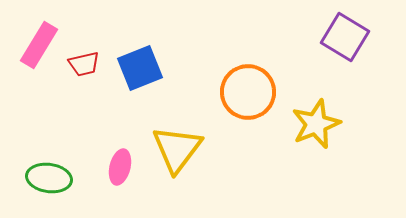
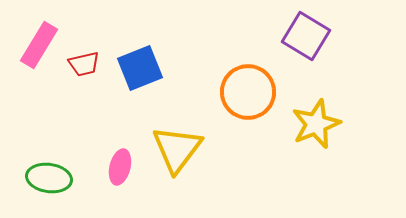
purple square: moved 39 px left, 1 px up
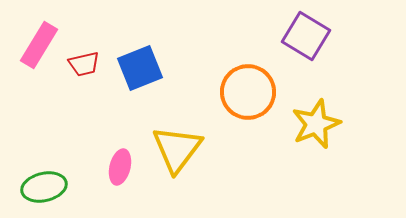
green ellipse: moved 5 px left, 9 px down; rotated 21 degrees counterclockwise
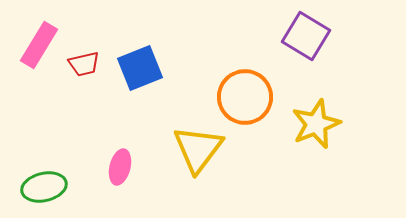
orange circle: moved 3 px left, 5 px down
yellow triangle: moved 21 px right
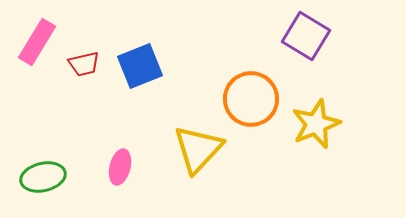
pink rectangle: moved 2 px left, 3 px up
blue square: moved 2 px up
orange circle: moved 6 px right, 2 px down
yellow triangle: rotated 6 degrees clockwise
green ellipse: moved 1 px left, 10 px up
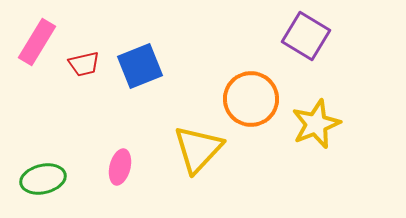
green ellipse: moved 2 px down
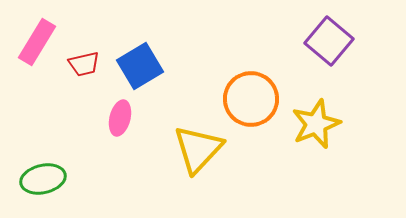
purple square: moved 23 px right, 5 px down; rotated 9 degrees clockwise
blue square: rotated 9 degrees counterclockwise
pink ellipse: moved 49 px up
